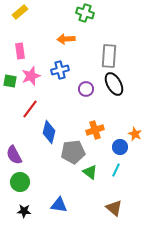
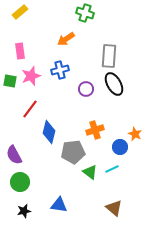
orange arrow: rotated 30 degrees counterclockwise
cyan line: moved 4 px left, 1 px up; rotated 40 degrees clockwise
black star: rotated 16 degrees counterclockwise
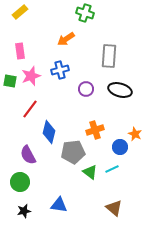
black ellipse: moved 6 px right, 6 px down; rotated 45 degrees counterclockwise
purple semicircle: moved 14 px right
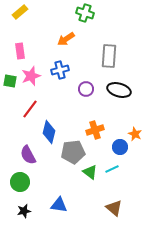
black ellipse: moved 1 px left
